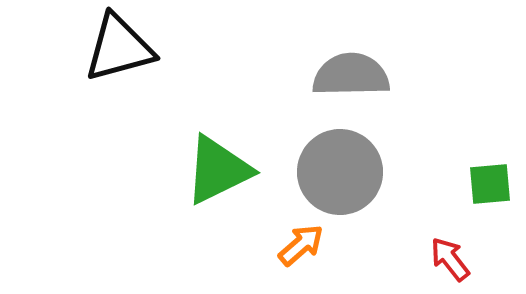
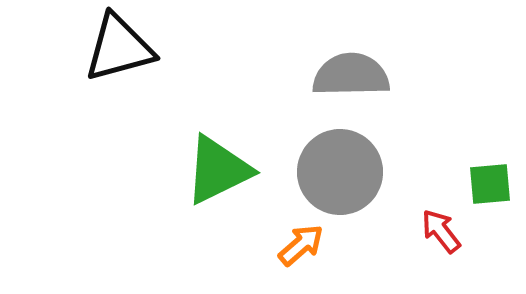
red arrow: moved 9 px left, 28 px up
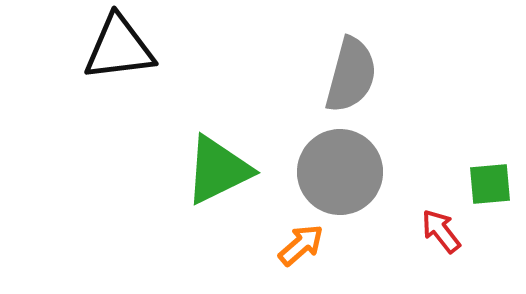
black triangle: rotated 8 degrees clockwise
gray semicircle: rotated 106 degrees clockwise
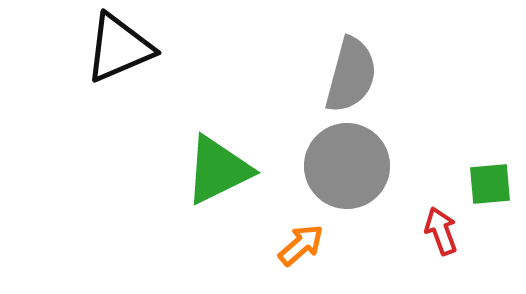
black triangle: rotated 16 degrees counterclockwise
gray circle: moved 7 px right, 6 px up
red arrow: rotated 18 degrees clockwise
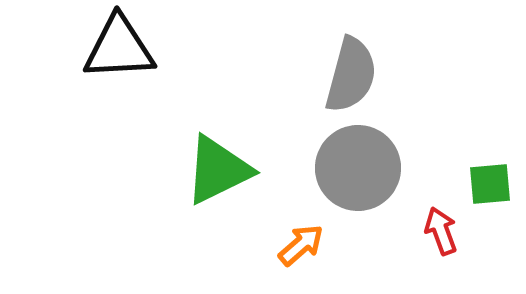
black triangle: rotated 20 degrees clockwise
gray circle: moved 11 px right, 2 px down
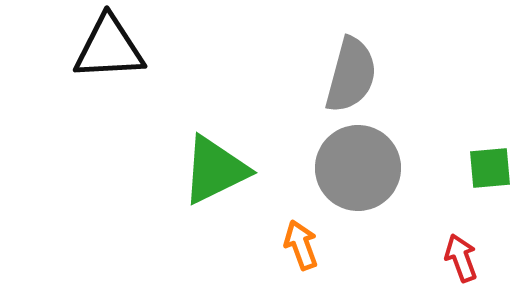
black triangle: moved 10 px left
green triangle: moved 3 px left
green square: moved 16 px up
red arrow: moved 20 px right, 27 px down
orange arrow: rotated 69 degrees counterclockwise
